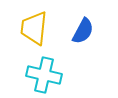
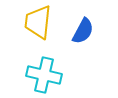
yellow trapezoid: moved 4 px right, 6 px up
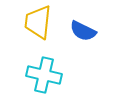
blue semicircle: rotated 88 degrees clockwise
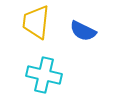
yellow trapezoid: moved 2 px left
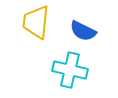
cyan cross: moved 26 px right, 5 px up
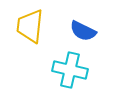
yellow trapezoid: moved 6 px left, 4 px down
